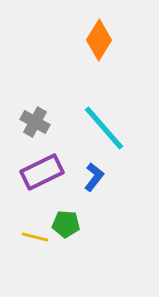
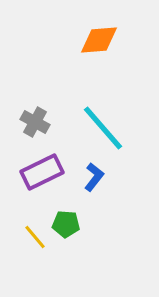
orange diamond: rotated 54 degrees clockwise
cyan line: moved 1 px left
yellow line: rotated 36 degrees clockwise
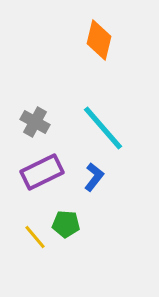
orange diamond: rotated 72 degrees counterclockwise
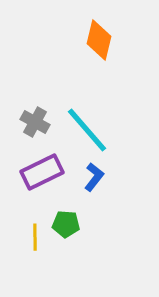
cyan line: moved 16 px left, 2 px down
yellow line: rotated 40 degrees clockwise
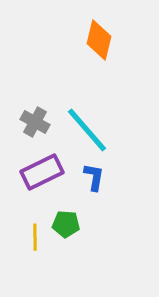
blue L-shape: rotated 28 degrees counterclockwise
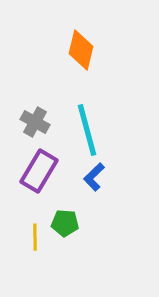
orange diamond: moved 18 px left, 10 px down
cyan line: rotated 26 degrees clockwise
purple rectangle: moved 3 px left, 1 px up; rotated 33 degrees counterclockwise
blue L-shape: rotated 144 degrees counterclockwise
green pentagon: moved 1 px left, 1 px up
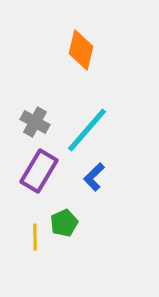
cyan line: rotated 56 degrees clockwise
green pentagon: moved 1 px left; rotated 28 degrees counterclockwise
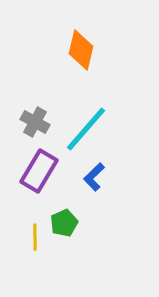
cyan line: moved 1 px left, 1 px up
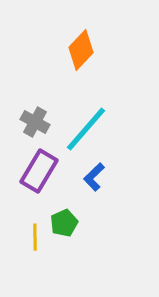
orange diamond: rotated 30 degrees clockwise
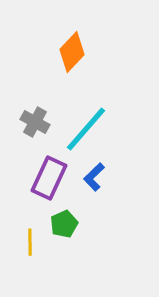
orange diamond: moved 9 px left, 2 px down
purple rectangle: moved 10 px right, 7 px down; rotated 6 degrees counterclockwise
green pentagon: moved 1 px down
yellow line: moved 5 px left, 5 px down
